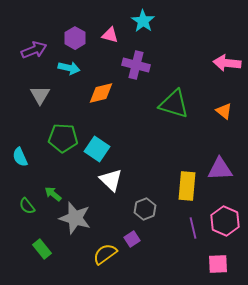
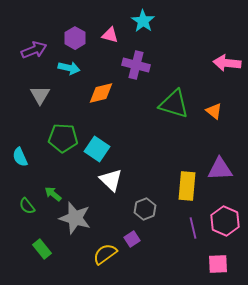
orange triangle: moved 10 px left
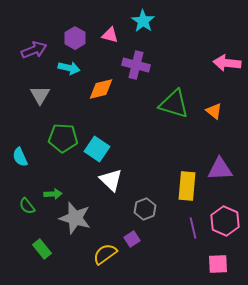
orange diamond: moved 4 px up
green arrow: rotated 138 degrees clockwise
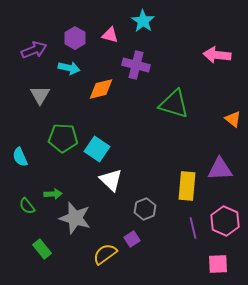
pink arrow: moved 10 px left, 8 px up
orange triangle: moved 19 px right, 8 px down
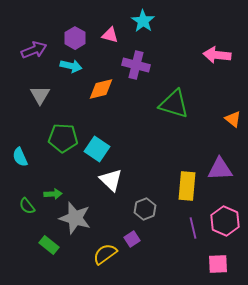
cyan arrow: moved 2 px right, 2 px up
green rectangle: moved 7 px right, 4 px up; rotated 12 degrees counterclockwise
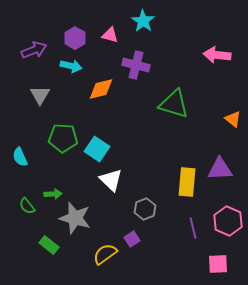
yellow rectangle: moved 4 px up
pink hexagon: moved 3 px right
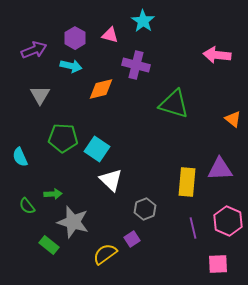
gray star: moved 2 px left, 4 px down
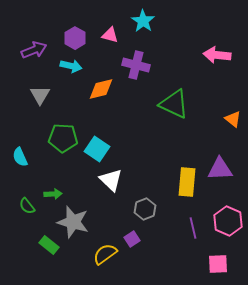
green triangle: rotated 8 degrees clockwise
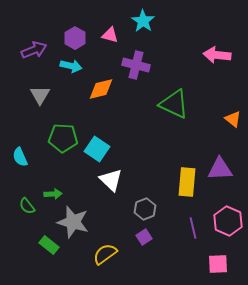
purple square: moved 12 px right, 2 px up
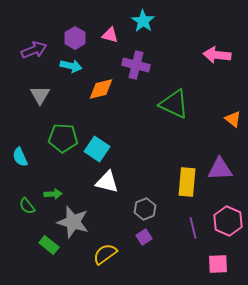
white triangle: moved 4 px left, 2 px down; rotated 30 degrees counterclockwise
